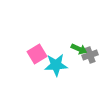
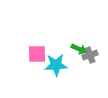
pink square: rotated 30 degrees clockwise
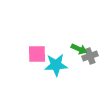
gray cross: moved 1 px down
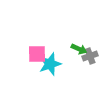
cyan star: moved 6 px left, 1 px up; rotated 15 degrees counterclockwise
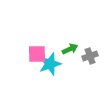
green arrow: moved 9 px left; rotated 49 degrees counterclockwise
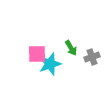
green arrow: moved 1 px right, 1 px up; rotated 84 degrees clockwise
gray cross: moved 2 px right, 1 px down
